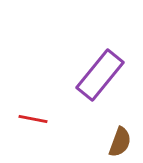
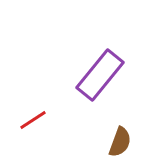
red line: moved 1 px down; rotated 44 degrees counterclockwise
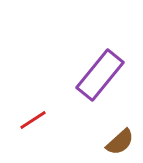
brown semicircle: rotated 28 degrees clockwise
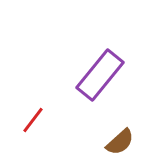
red line: rotated 20 degrees counterclockwise
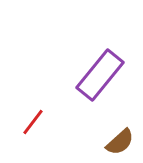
red line: moved 2 px down
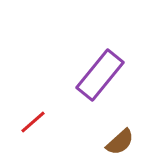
red line: rotated 12 degrees clockwise
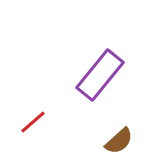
brown semicircle: moved 1 px left, 1 px up
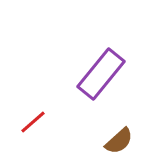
purple rectangle: moved 1 px right, 1 px up
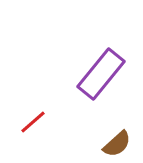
brown semicircle: moved 2 px left, 3 px down
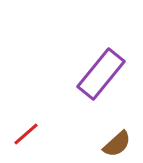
red line: moved 7 px left, 12 px down
